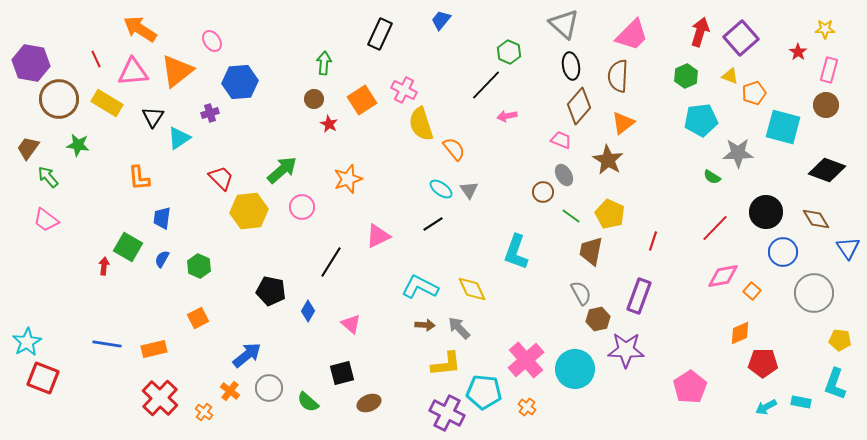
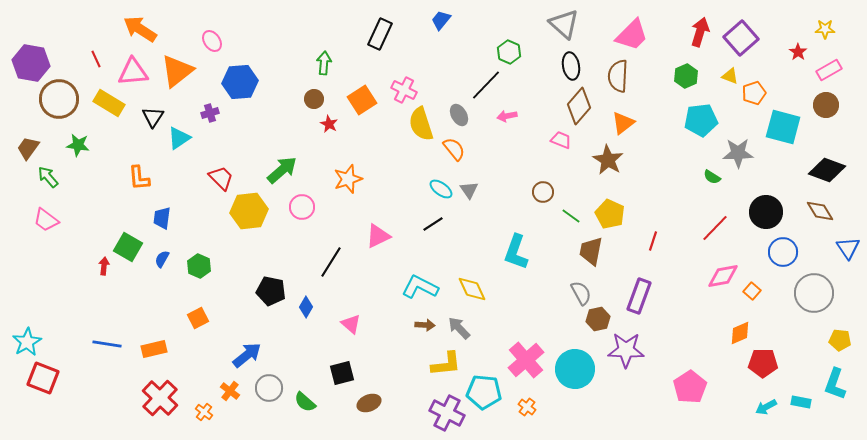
pink rectangle at (829, 70): rotated 45 degrees clockwise
yellow rectangle at (107, 103): moved 2 px right
gray ellipse at (564, 175): moved 105 px left, 60 px up
brown diamond at (816, 219): moved 4 px right, 8 px up
blue diamond at (308, 311): moved 2 px left, 4 px up
green semicircle at (308, 402): moved 3 px left
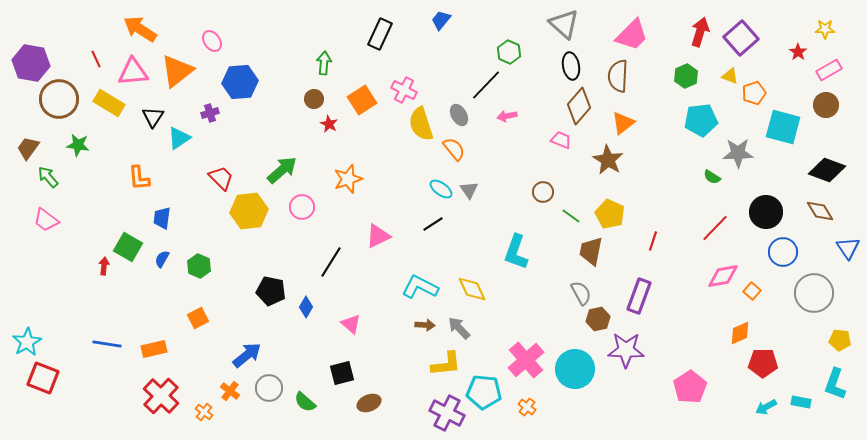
red cross at (160, 398): moved 1 px right, 2 px up
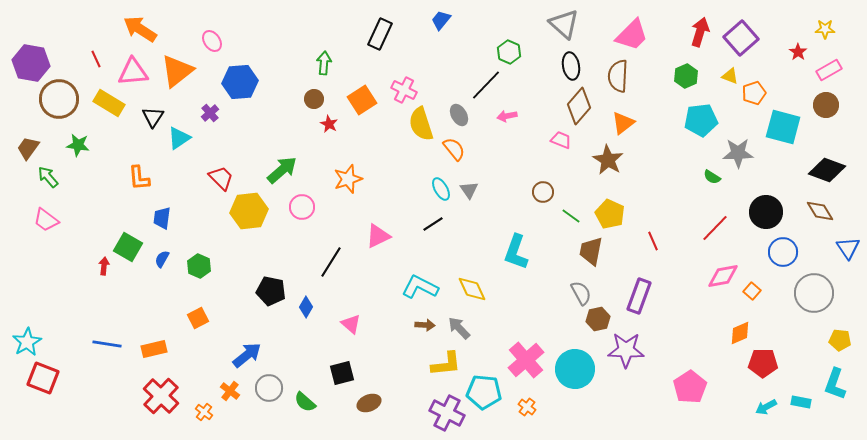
purple cross at (210, 113): rotated 24 degrees counterclockwise
cyan ellipse at (441, 189): rotated 25 degrees clockwise
red line at (653, 241): rotated 42 degrees counterclockwise
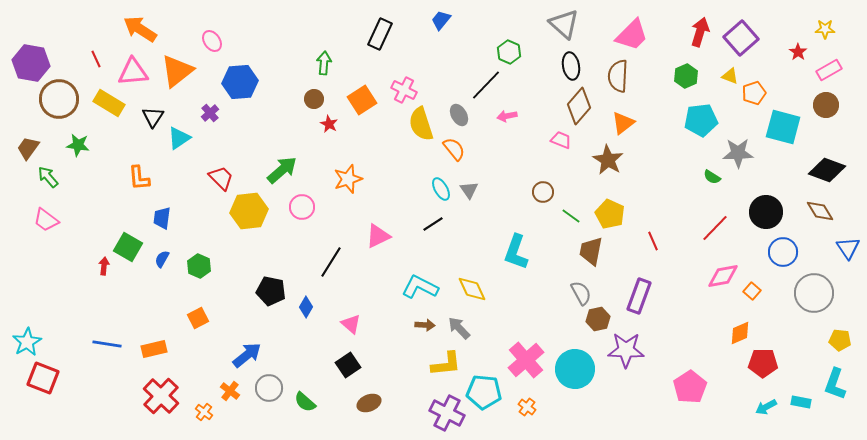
black square at (342, 373): moved 6 px right, 8 px up; rotated 20 degrees counterclockwise
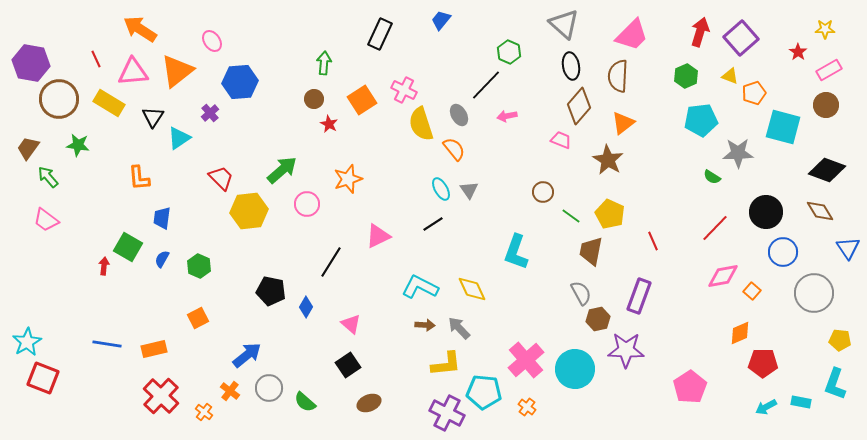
pink circle at (302, 207): moved 5 px right, 3 px up
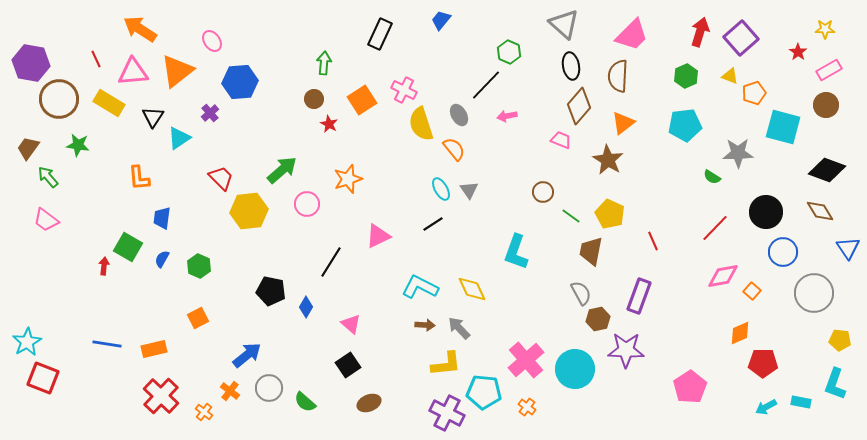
cyan pentagon at (701, 120): moved 16 px left, 5 px down
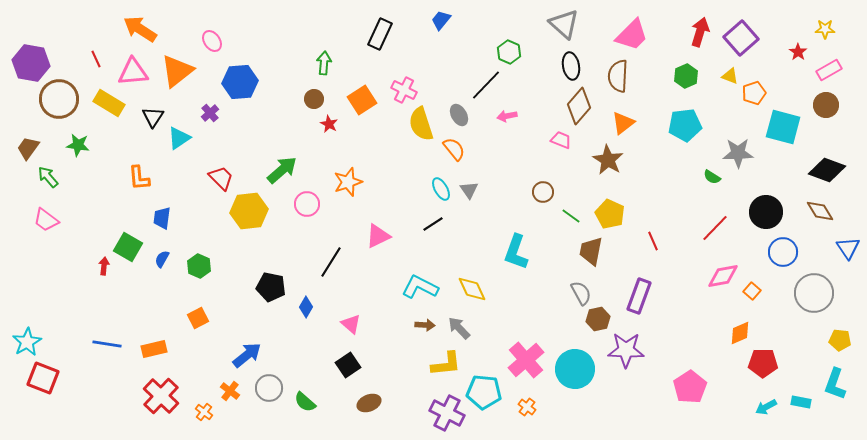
orange star at (348, 179): moved 3 px down
black pentagon at (271, 291): moved 4 px up
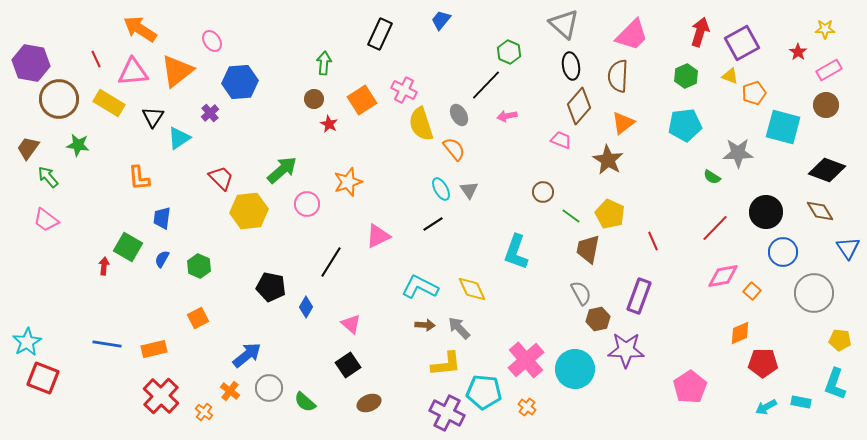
purple square at (741, 38): moved 1 px right, 5 px down; rotated 12 degrees clockwise
brown trapezoid at (591, 251): moved 3 px left, 2 px up
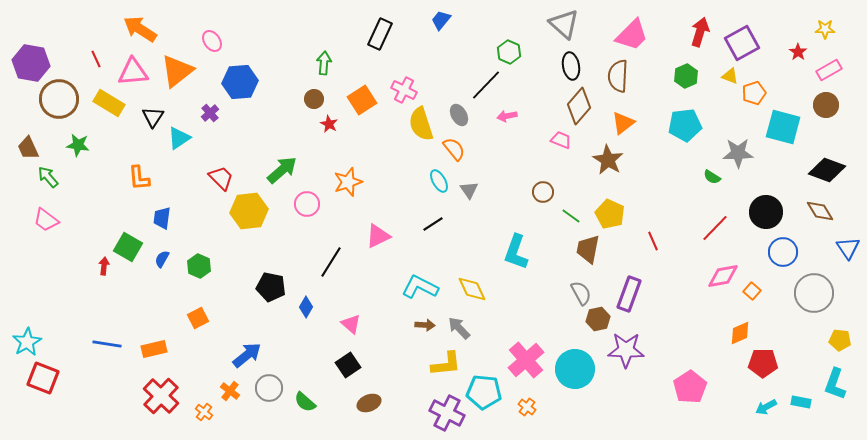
brown trapezoid at (28, 148): rotated 60 degrees counterclockwise
cyan ellipse at (441, 189): moved 2 px left, 8 px up
purple rectangle at (639, 296): moved 10 px left, 2 px up
